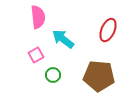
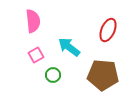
pink semicircle: moved 5 px left, 4 px down
cyan arrow: moved 6 px right, 8 px down
brown pentagon: moved 4 px right, 1 px up
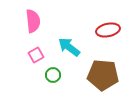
red ellipse: rotated 55 degrees clockwise
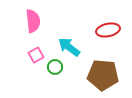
green circle: moved 2 px right, 8 px up
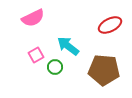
pink semicircle: moved 3 px up; rotated 70 degrees clockwise
red ellipse: moved 2 px right, 5 px up; rotated 15 degrees counterclockwise
cyan arrow: moved 1 px left, 1 px up
brown pentagon: moved 1 px right, 5 px up
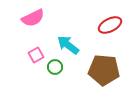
cyan arrow: moved 1 px up
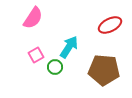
pink semicircle: rotated 30 degrees counterclockwise
cyan arrow: moved 1 px right, 2 px down; rotated 85 degrees clockwise
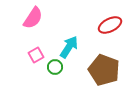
brown pentagon: rotated 16 degrees clockwise
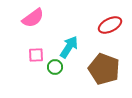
pink semicircle: rotated 20 degrees clockwise
pink square: rotated 28 degrees clockwise
brown pentagon: moved 1 px up
